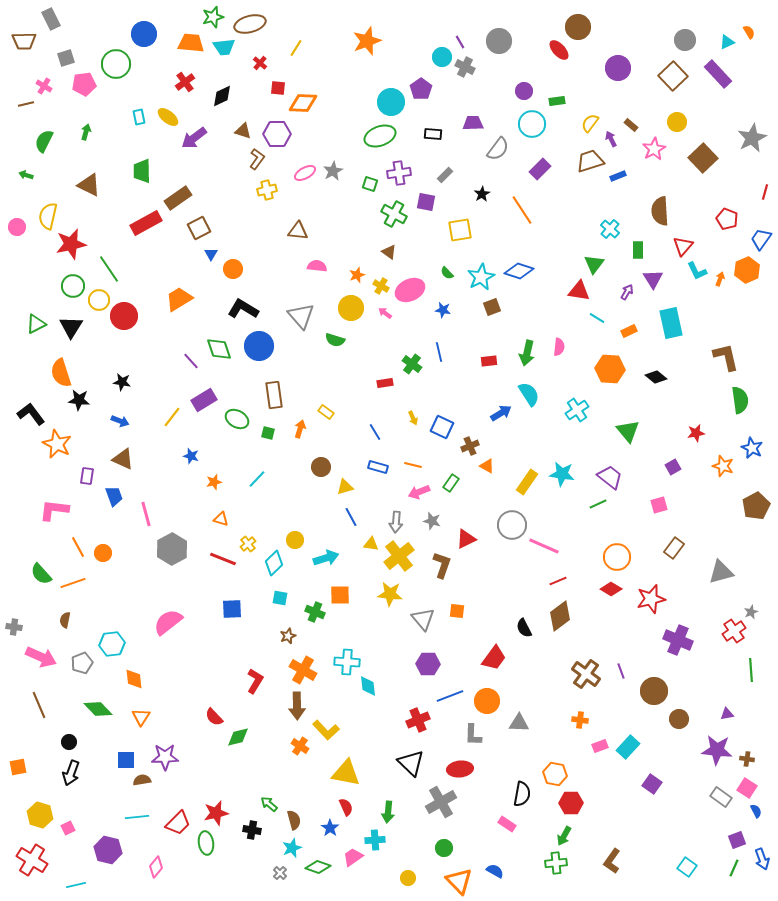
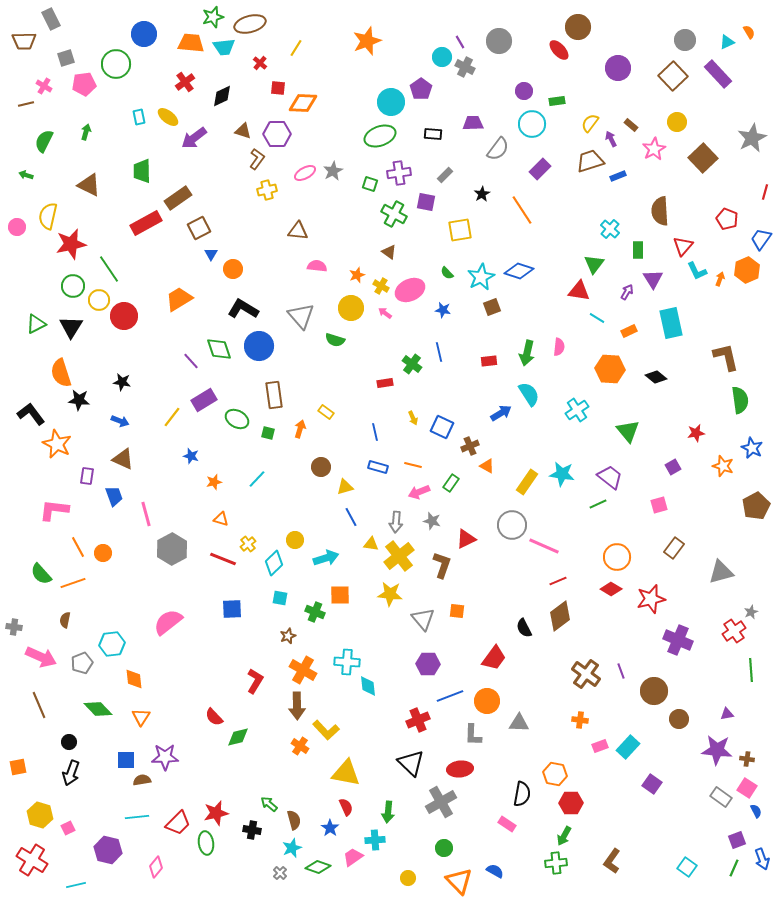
blue line at (375, 432): rotated 18 degrees clockwise
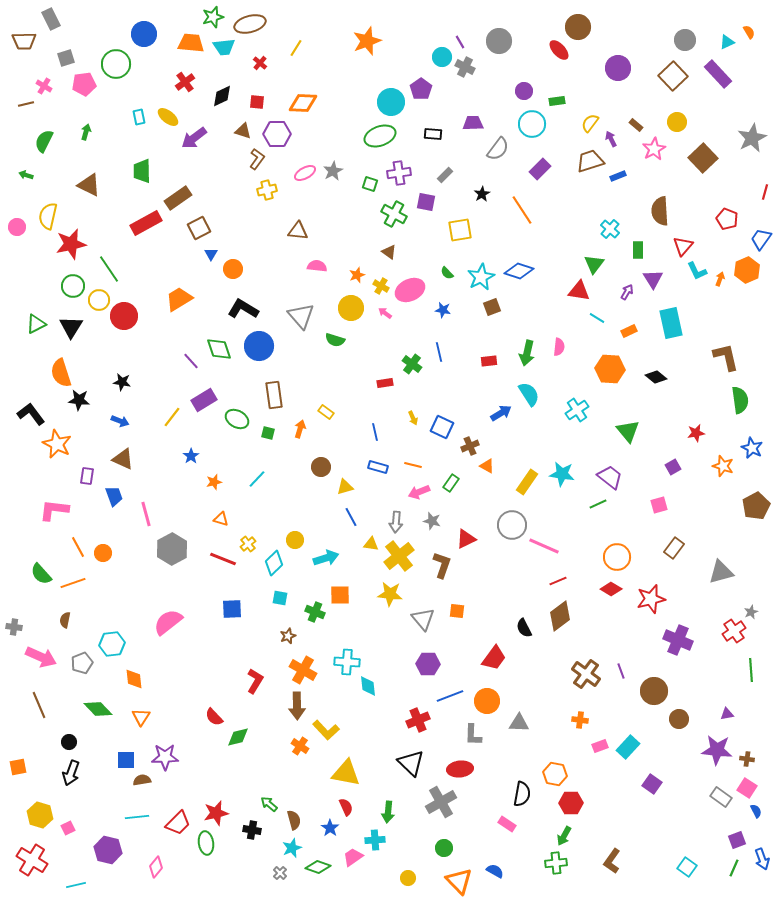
red square at (278, 88): moved 21 px left, 14 px down
brown rectangle at (631, 125): moved 5 px right
blue star at (191, 456): rotated 21 degrees clockwise
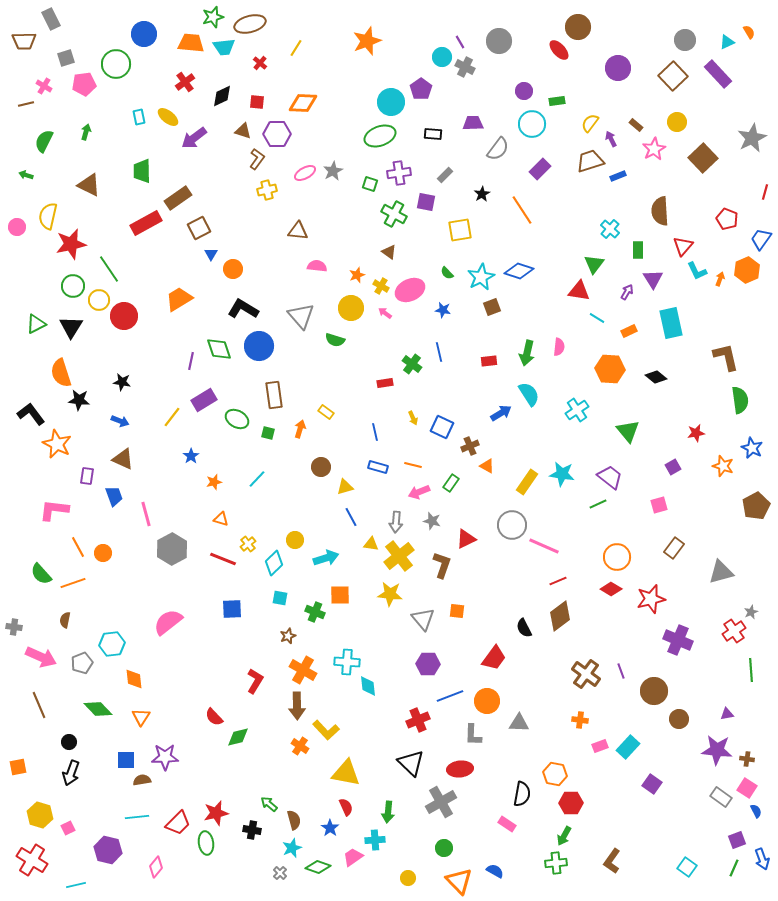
purple line at (191, 361): rotated 54 degrees clockwise
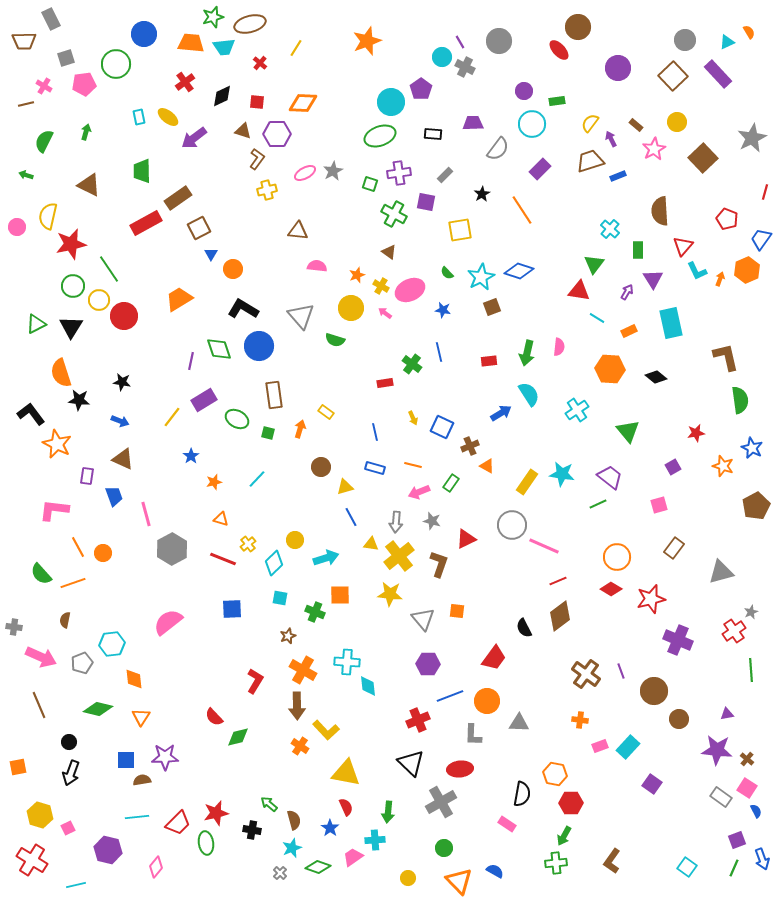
blue rectangle at (378, 467): moved 3 px left, 1 px down
brown L-shape at (442, 565): moved 3 px left, 1 px up
green diamond at (98, 709): rotated 32 degrees counterclockwise
brown cross at (747, 759): rotated 32 degrees clockwise
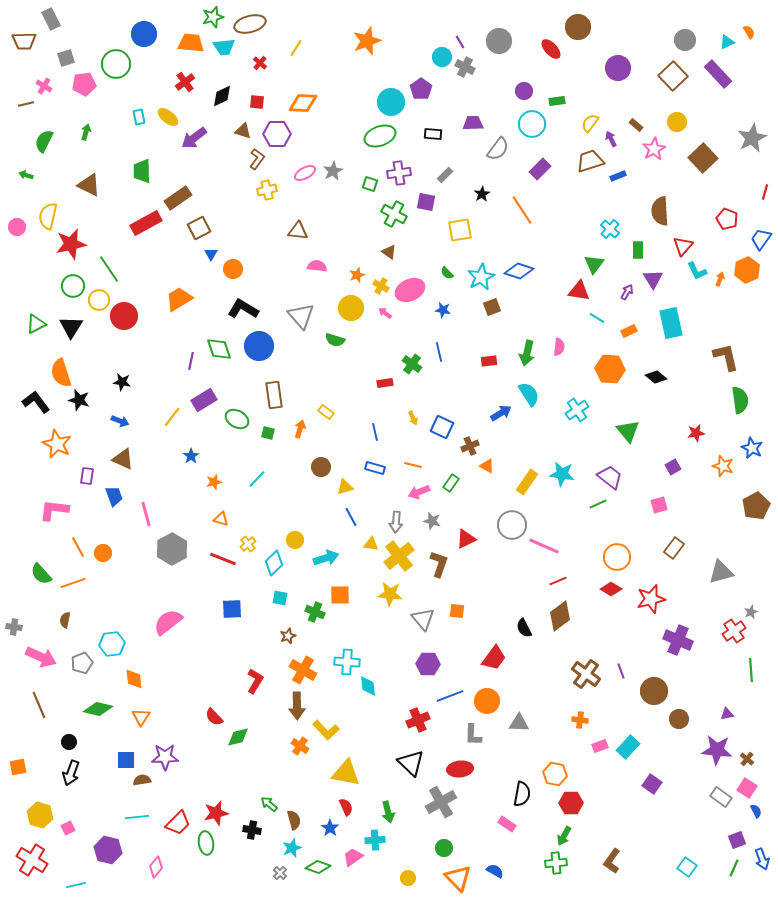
red ellipse at (559, 50): moved 8 px left, 1 px up
black star at (79, 400): rotated 10 degrees clockwise
black L-shape at (31, 414): moved 5 px right, 12 px up
green arrow at (388, 812): rotated 20 degrees counterclockwise
orange triangle at (459, 881): moved 1 px left, 3 px up
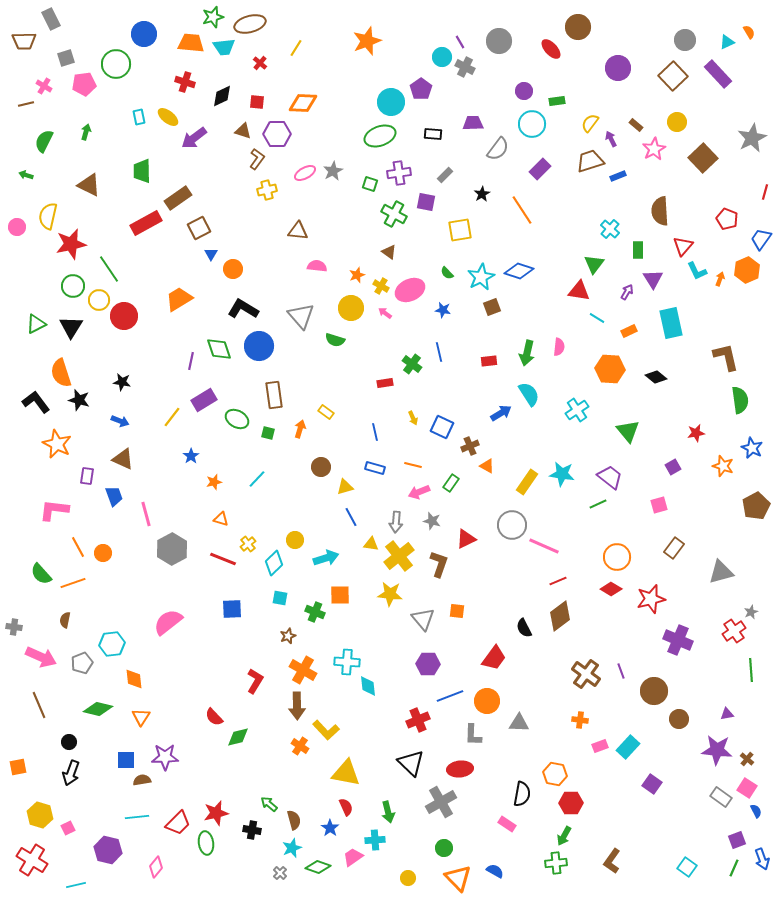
red cross at (185, 82): rotated 36 degrees counterclockwise
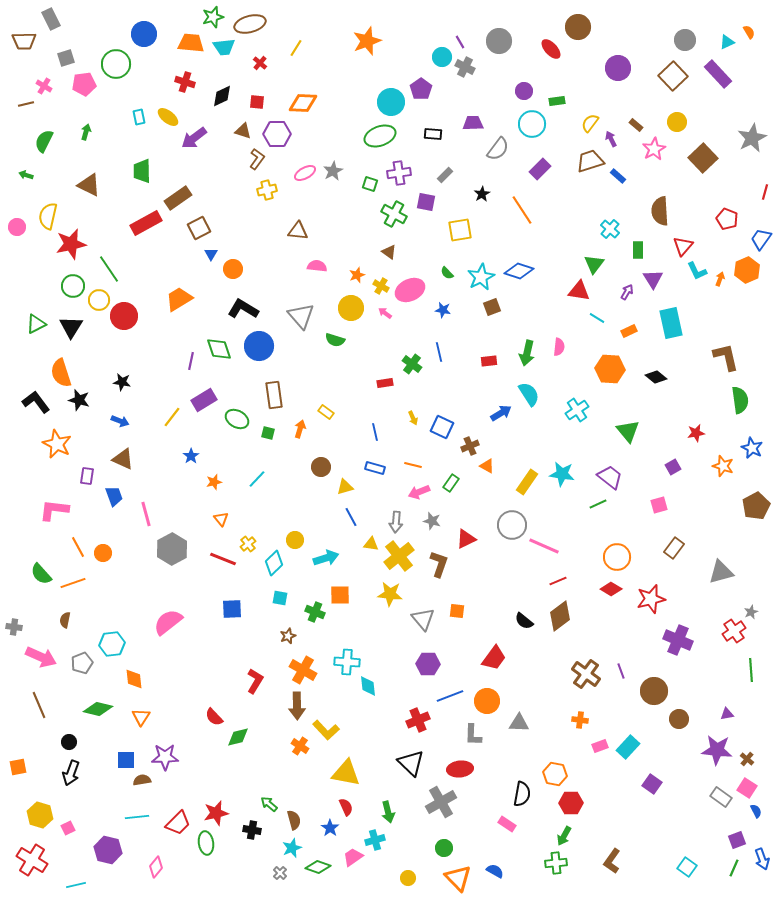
blue rectangle at (618, 176): rotated 63 degrees clockwise
orange triangle at (221, 519): rotated 35 degrees clockwise
black semicircle at (524, 628): moved 7 px up; rotated 24 degrees counterclockwise
cyan cross at (375, 840): rotated 12 degrees counterclockwise
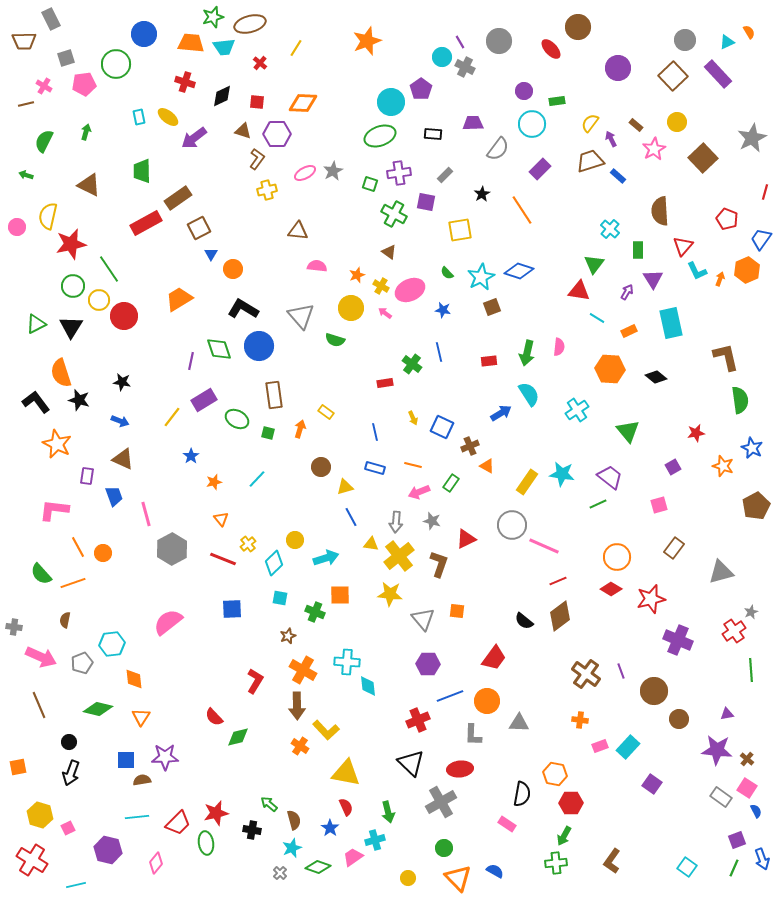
pink diamond at (156, 867): moved 4 px up
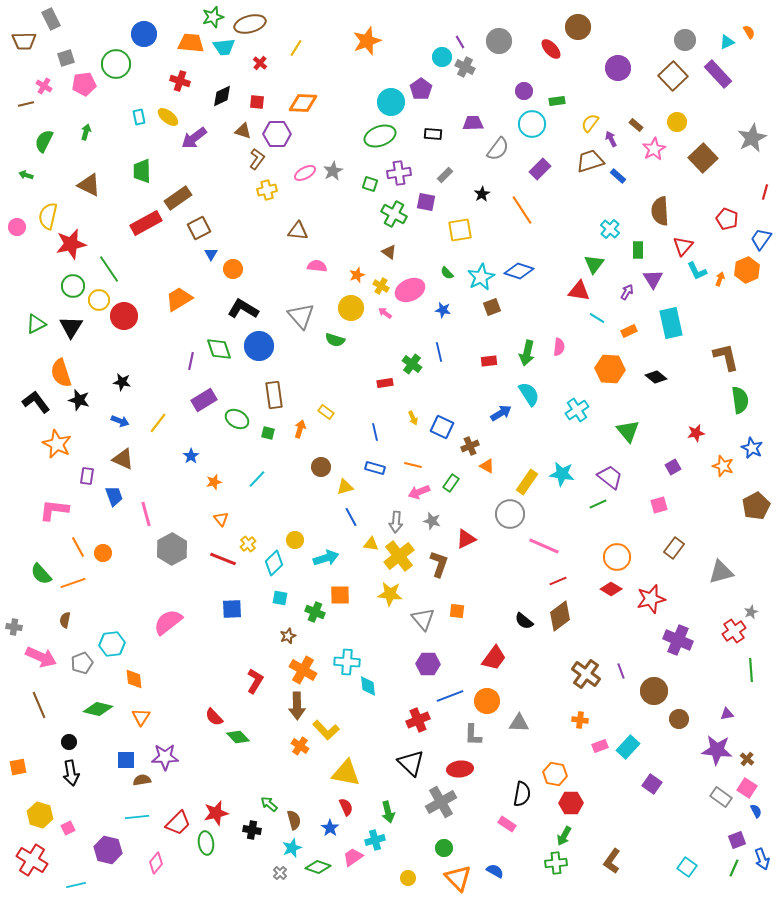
red cross at (185, 82): moved 5 px left, 1 px up
yellow line at (172, 417): moved 14 px left, 6 px down
gray circle at (512, 525): moved 2 px left, 11 px up
green diamond at (238, 737): rotated 60 degrees clockwise
black arrow at (71, 773): rotated 30 degrees counterclockwise
